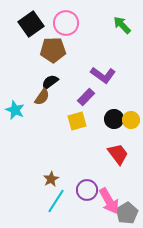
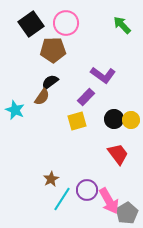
cyan line: moved 6 px right, 2 px up
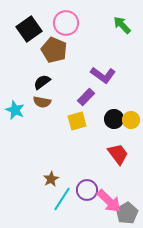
black square: moved 2 px left, 5 px down
brown pentagon: moved 1 px right; rotated 25 degrees clockwise
black semicircle: moved 8 px left
brown semicircle: moved 5 px down; rotated 66 degrees clockwise
pink arrow: rotated 16 degrees counterclockwise
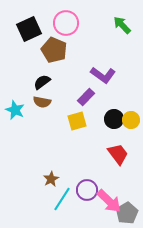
black square: rotated 10 degrees clockwise
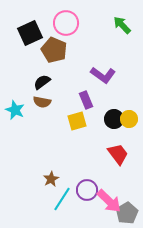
black square: moved 1 px right, 4 px down
purple rectangle: moved 3 px down; rotated 66 degrees counterclockwise
yellow circle: moved 2 px left, 1 px up
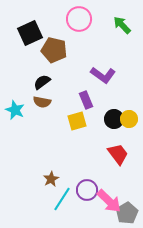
pink circle: moved 13 px right, 4 px up
brown pentagon: rotated 10 degrees counterclockwise
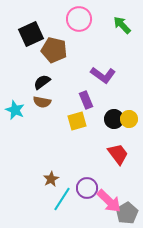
black square: moved 1 px right, 1 px down
purple circle: moved 2 px up
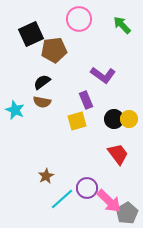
brown pentagon: rotated 20 degrees counterclockwise
brown star: moved 5 px left, 3 px up
cyan line: rotated 15 degrees clockwise
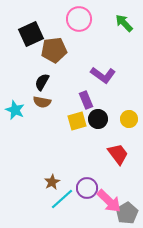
green arrow: moved 2 px right, 2 px up
black semicircle: rotated 24 degrees counterclockwise
black circle: moved 16 px left
brown star: moved 6 px right, 6 px down
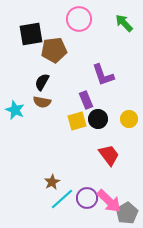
black square: rotated 15 degrees clockwise
purple L-shape: rotated 35 degrees clockwise
red trapezoid: moved 9 px left, 1 px down
purple circle: moved 10 px down
